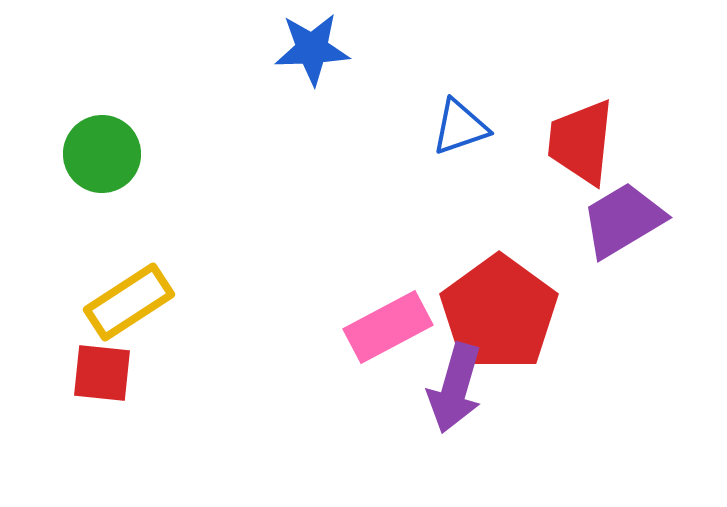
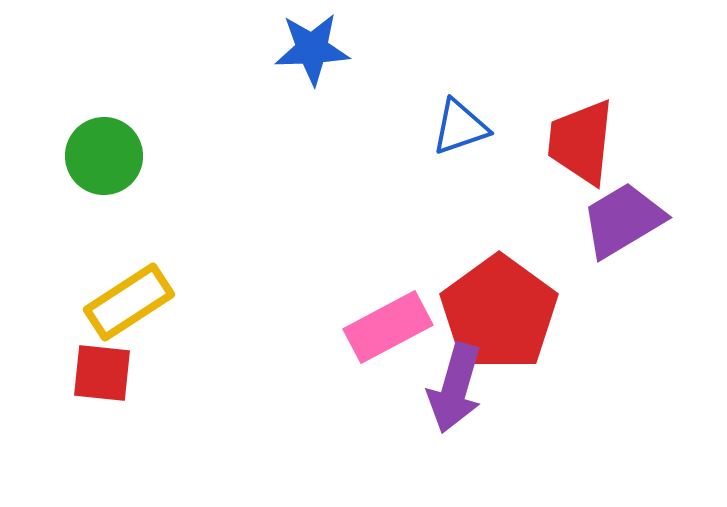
green circle: moved 2 px right, 2 px down
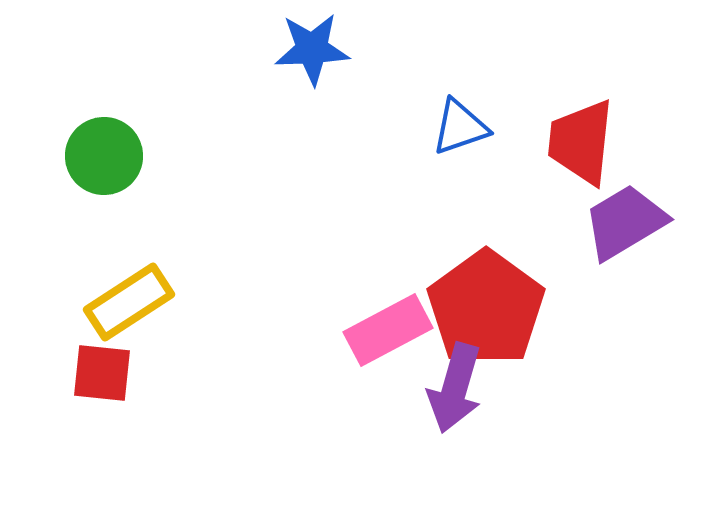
purple trapezoid: moved 2 px right, 2 px down
red pentagon: moved 13 px left, 5 px up
pink rectangle: moved 3 px down
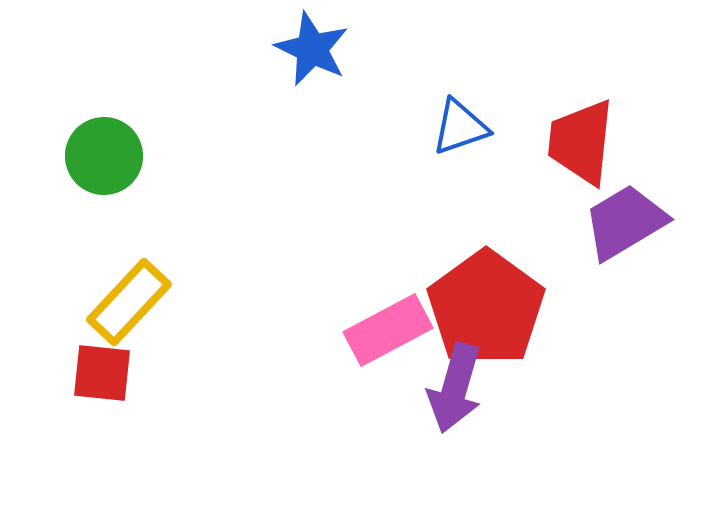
blue star: rotated 28 degrees clockwise
yellow rectangle: rotated 14 degrees counterclockwise
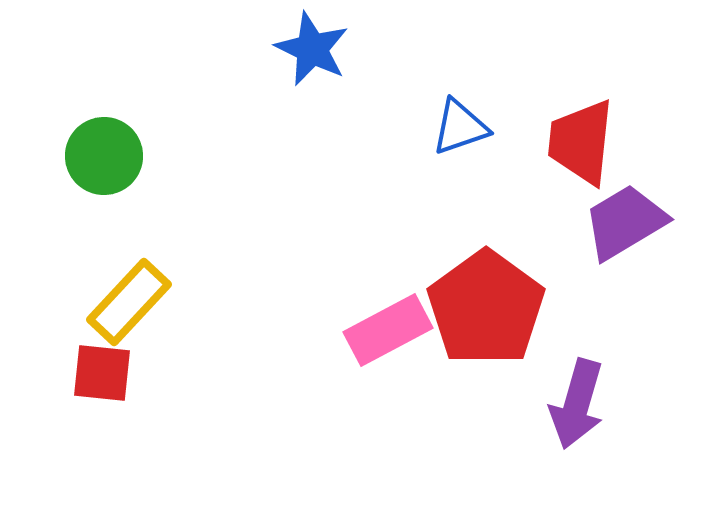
purple arrow: moved 122 px right, 16 px down
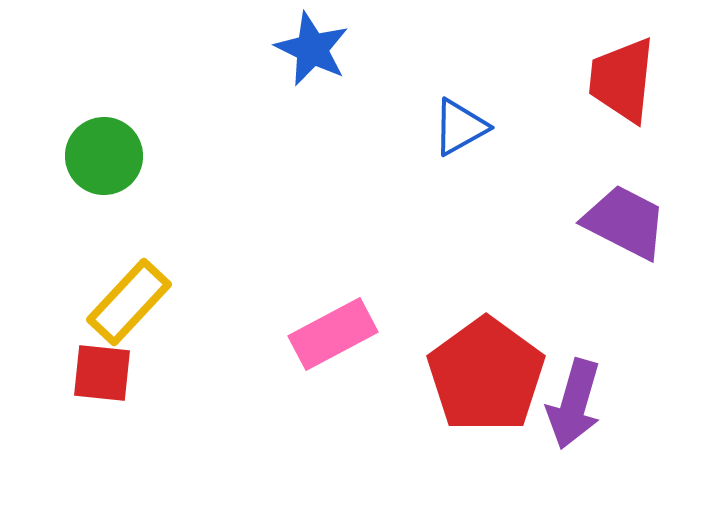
blue triangle: rotated 10 degrees counterclockwise
red trapezoid: moved 41 px right, 62 px up
purple trapezoid: rotated 58 degrees clockwise
red pentagon: moved 67 px down
pink rectangle: moved 55 px left, 4 px down
purple arrow: moved 3 px left
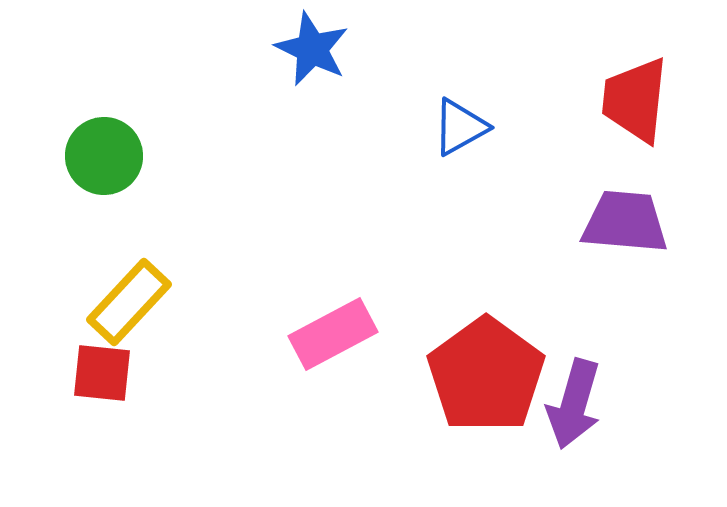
red trapezoid: moved 13 px right, 20 px down
purple trapezoid: rotated 22 degrees counterclockwise
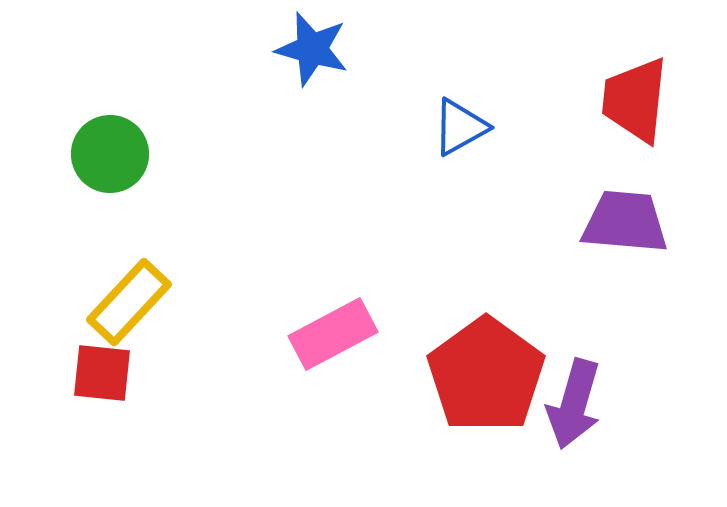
blue star: rotated 10 degrees counterclockwise
green circle: moved 6 px right, 2 px up
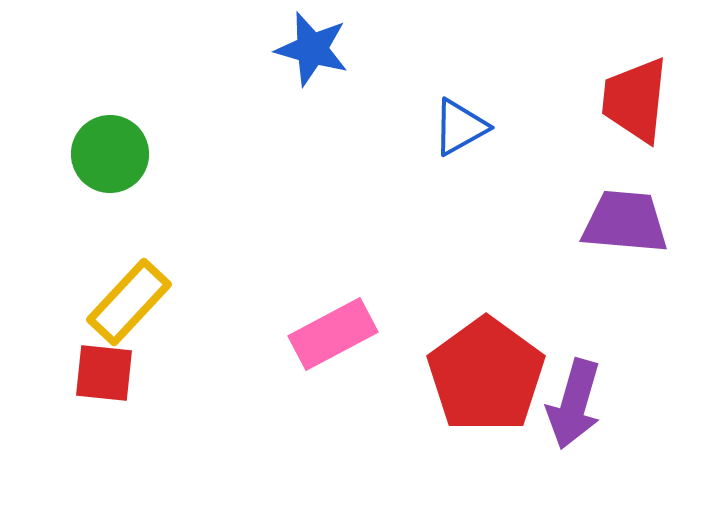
red square: moved 2 px right
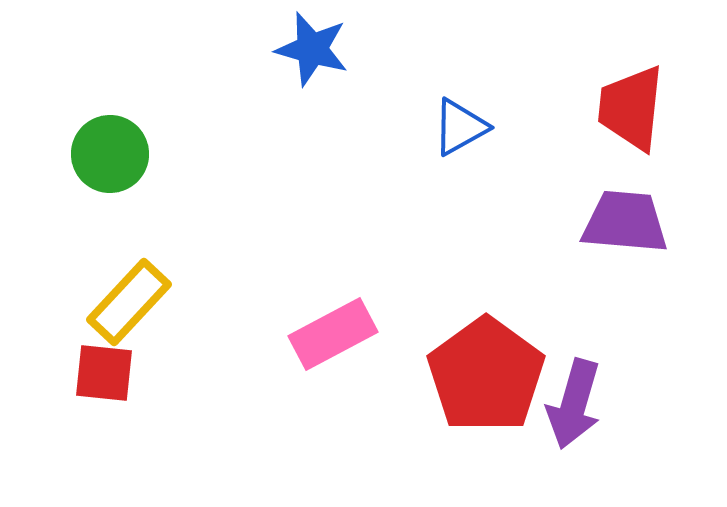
red trapezoid: moved 4 px left, 8 px down
